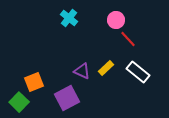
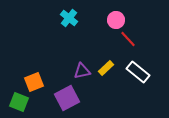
purple triangle: rotated 36 degrees counterclockwise
green square: rotated 24 degrees counterclockwise
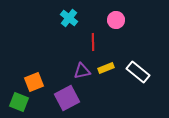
red line: moved 35 px left, 3 px down; rotated 42 degrees clockwise
yellow rectangle: rotated 21 degrees clockwise
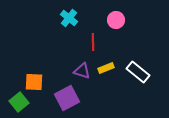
purple triangle: rotated 30 degrees clockwise
orange square: rotated 24 degrees clockwise
green square: rotated 30 degrees clockwise
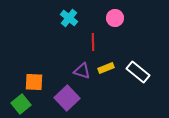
pink circle: moved 1 px left, 2 px up
purple square: rotated 15 degrees counterclockwise
green square: moved 2 px right, 2 px down
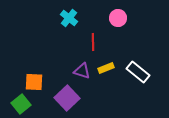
pink circle: moved 3 px right
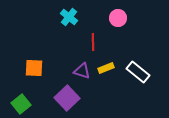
cyan cross: moved 1 px up
orange square: moved 14 px up
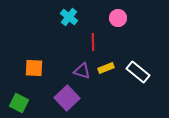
green square: moved 2 px left, 1 px up; rotated 24 degrees counterclockwise
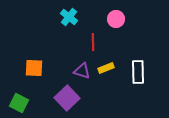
pink circle: moved 2 px left, 1 px down
white rectangle: rotated 50 degrees clockwise
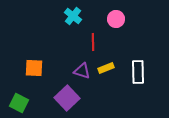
cyan cross: moved 4 px right, 1 px up
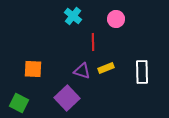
orange square: moved 1 px left, 1 px down
white rectangle: moved 4 px right
